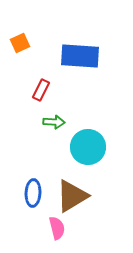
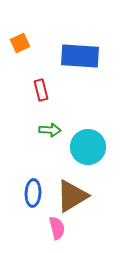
red rectangle: rotated 40 degrees counterclockwise
green arrow: moved 4 px left, 8 px down
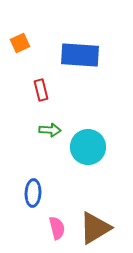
blue rectangle: moved 1 px up
brown triangle: moved 23 px right, 32 px down
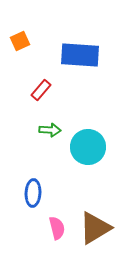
orange square: moved 2 px up
red rectangle: rotated 55 degrees clockwise
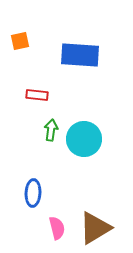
orange square: rotated 12 degrees clockwise
red rectangle: moved 4 px left, 5 px down; rotated 55 degrees clockwise
green arrow: moved 1 px right; rotated 85 degrees counterclockwise
cyan circle: moved 4 px left, 8 px up
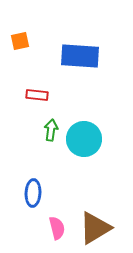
blue rectangle: moved 1 px down
